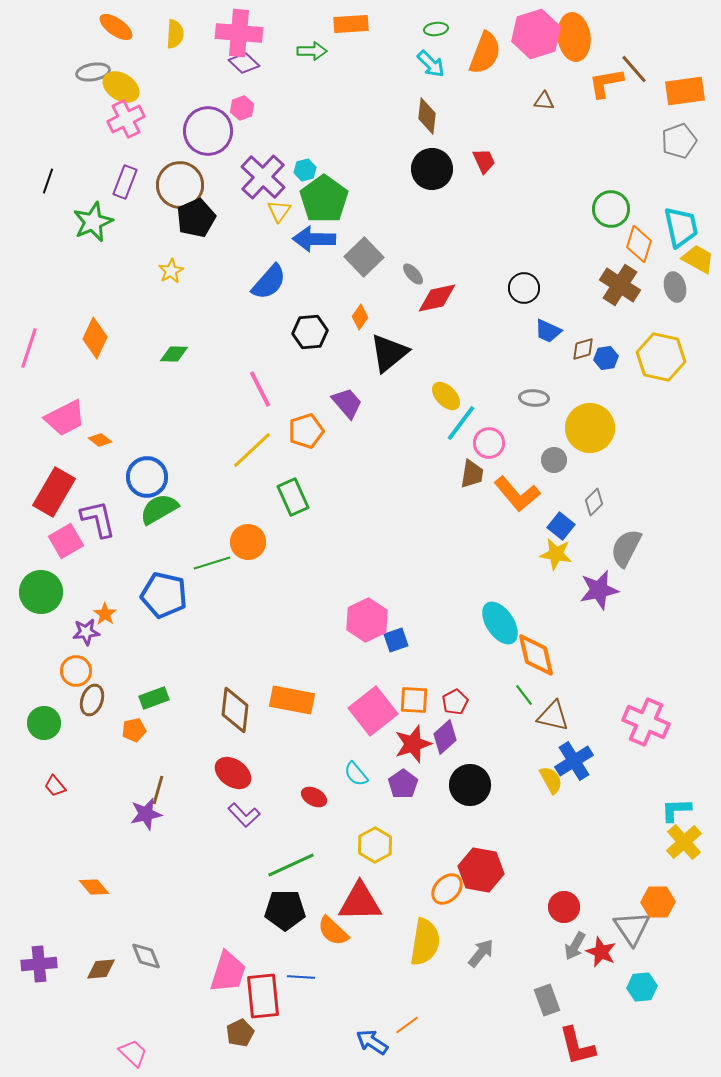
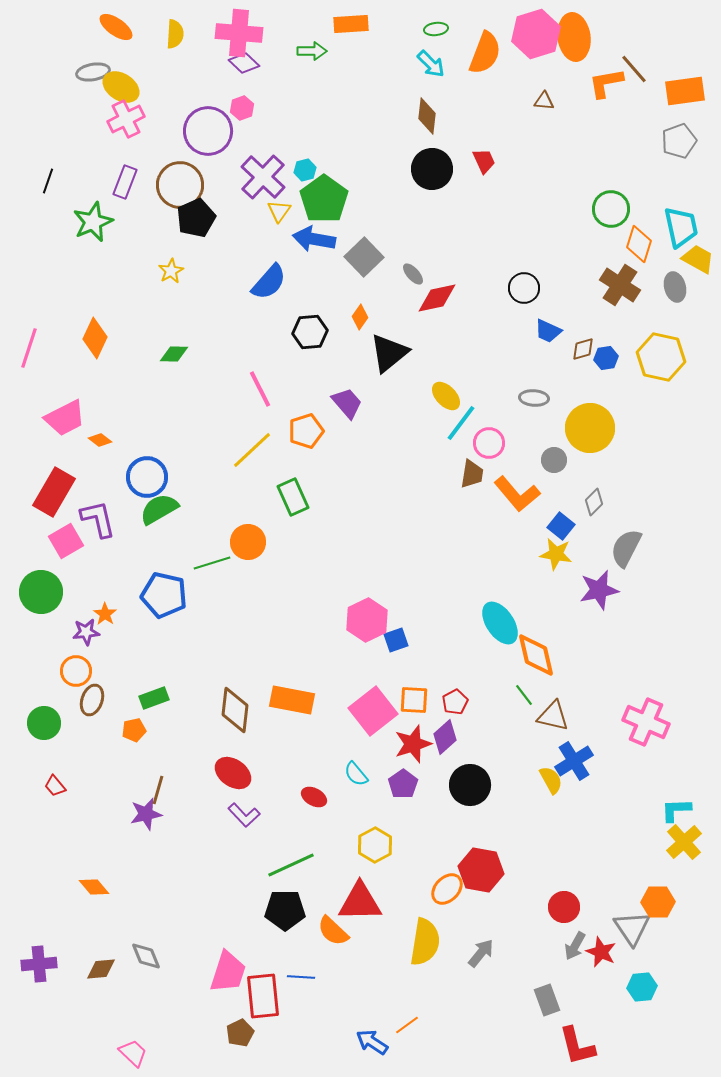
blue arrow at (314, 239): rotated 9 degrees clockwise
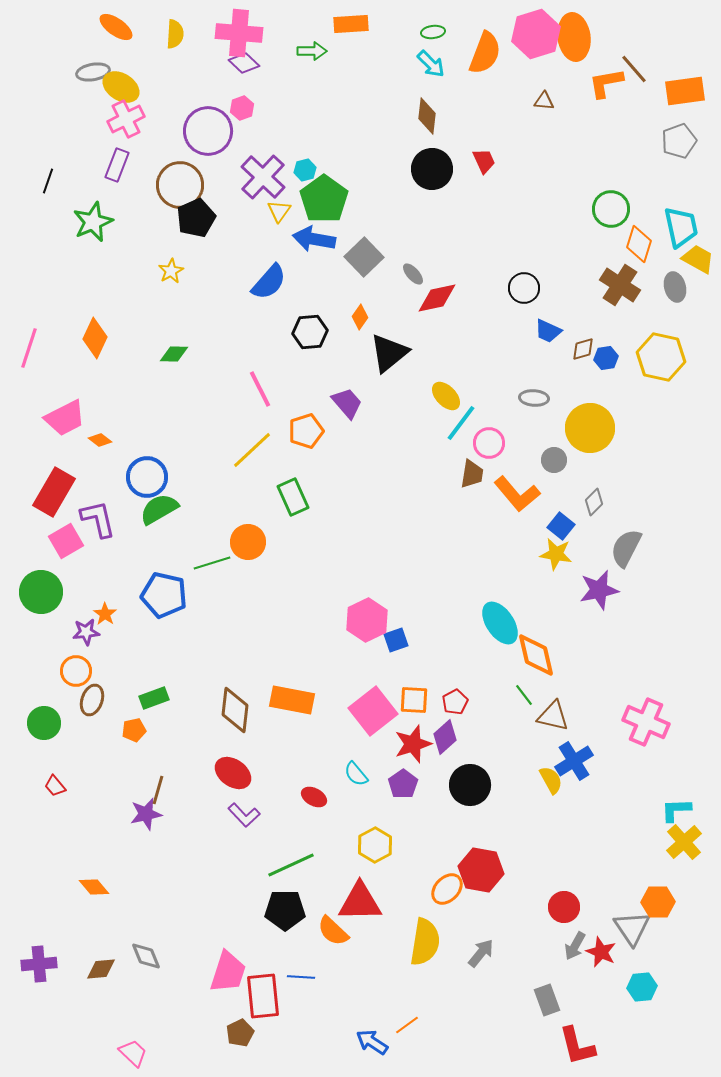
green ellipse at (436, 29): moved 3 px left, 3 px down
purple rectangle at (125, 182): moved 8 px left, 17 px up
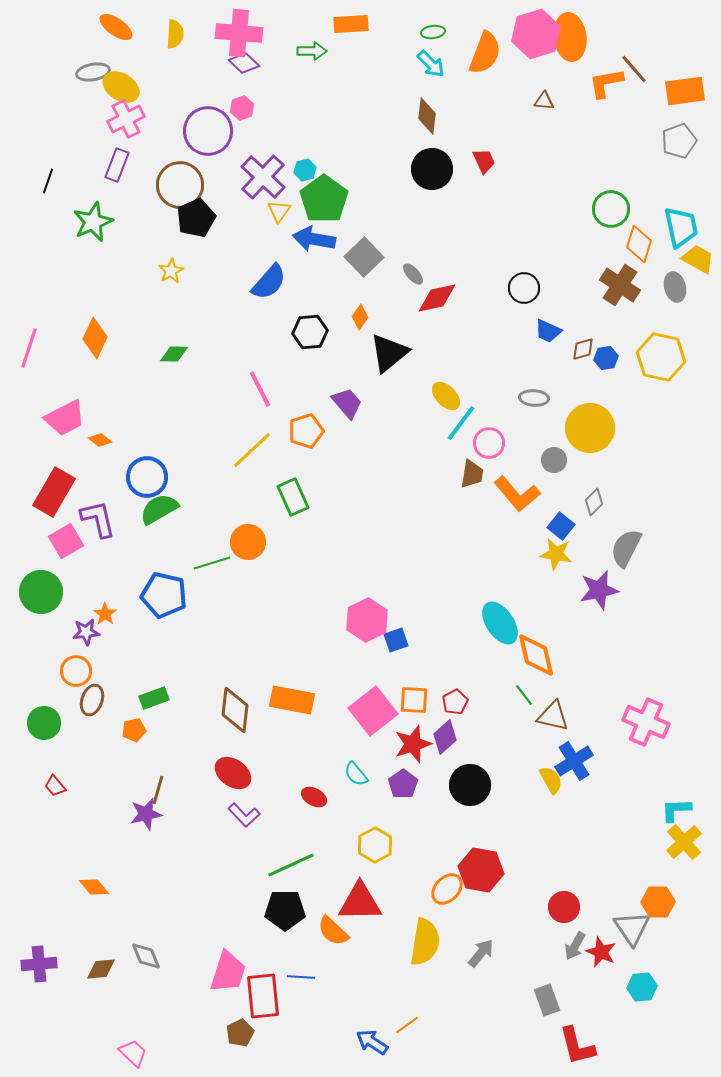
orange ellipse at (574, 37): moved 4 px left
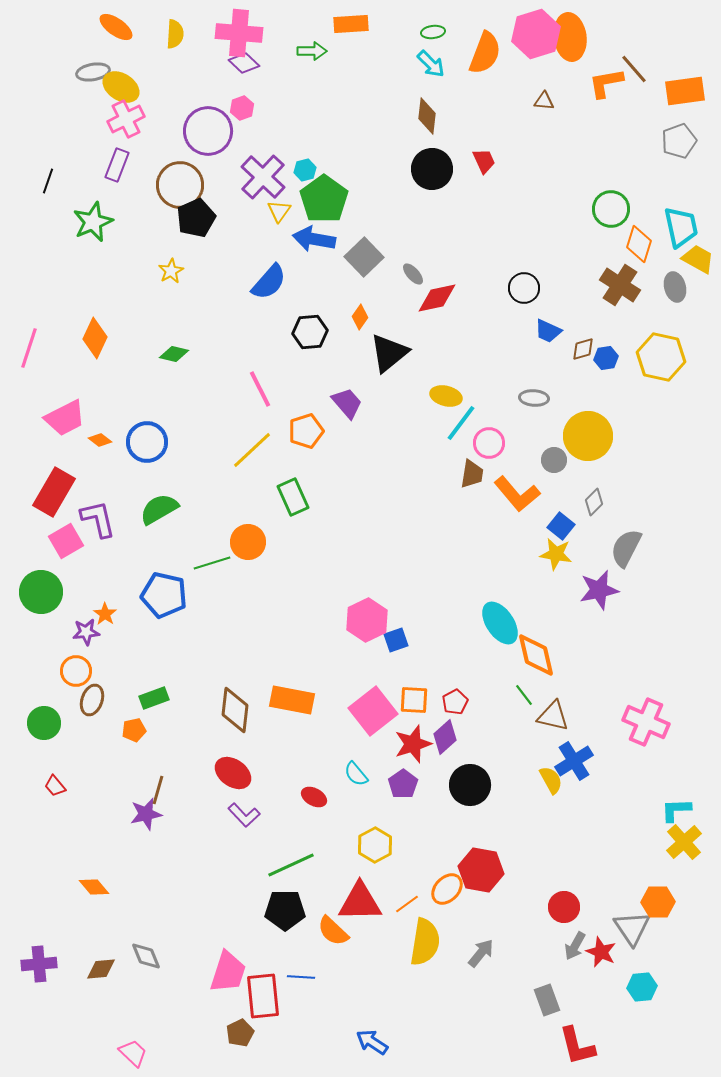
green diamond at (174, 354): rotated 12 degrees clockwise
yellow ellipse at (446, 396): rotated 32 degrees counterclockwise
yellow circle at (590, 428): moved 2 px left, 8 px down
blue circle at (147, 477): moved 35 px up
orange line at (407, 1025): moved 121 px up
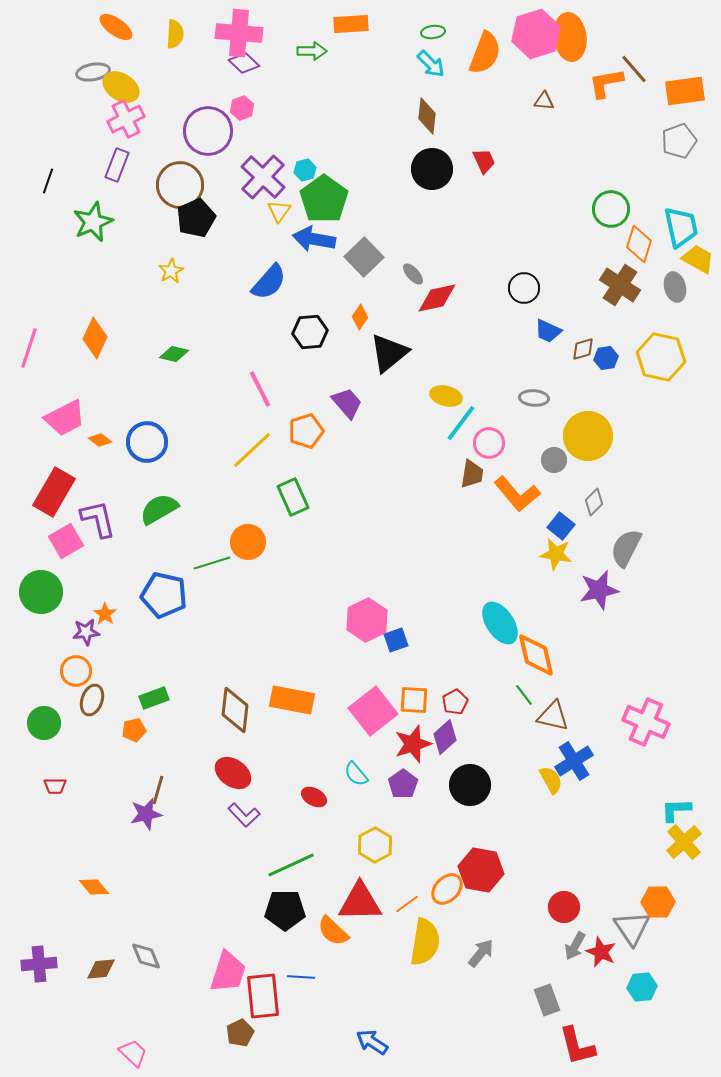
red trapezoid at (55, 786): rotated 50 degrees counterclockwise
